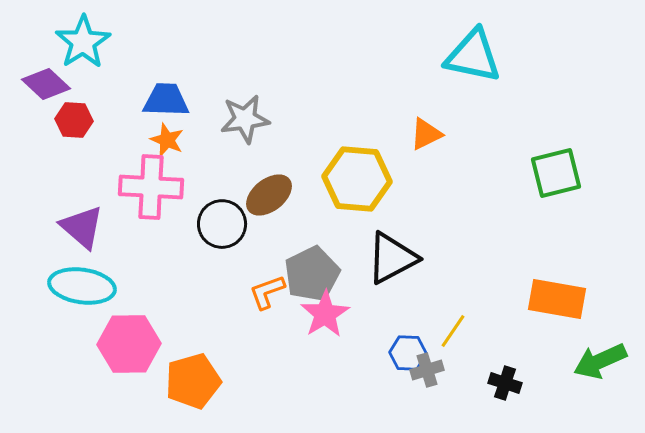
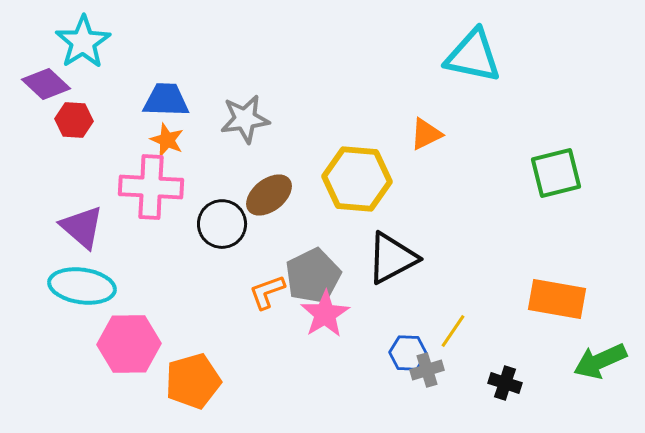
gray pentagon: moved 1 px right, 2 px down
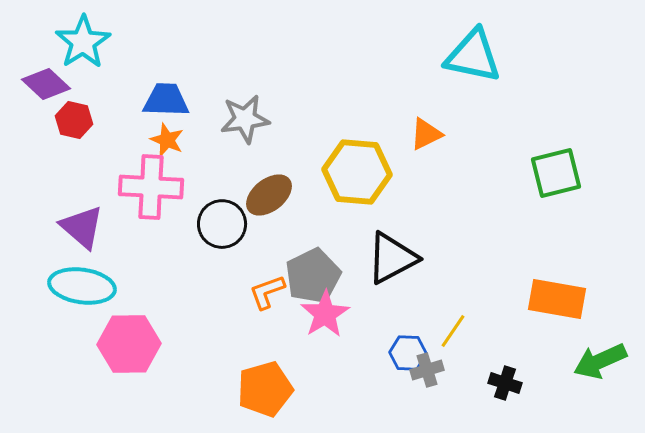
red hexagon: rotated 9 degrees clockwise
yellow hexagon: moved 7 px up
orange pentagon: moved 72 px right, 8 px down
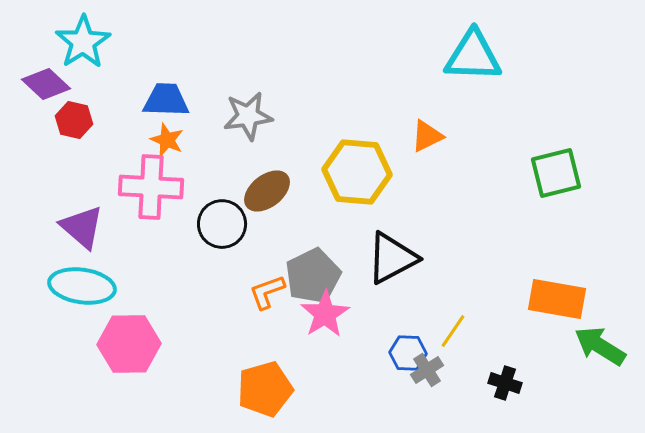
cyan triangle: rotated 10 degrees counterclockwise
gray star: moved 3 px right, 3 px up
orange triangle: moved 1 px right, 2 px down
brown ellipse: moved 2 px left, 4 px up
green arrow: moved 15 px up; rotated 56 degrees clockwise
gray cross: rotated 16 degrees counterclockwise
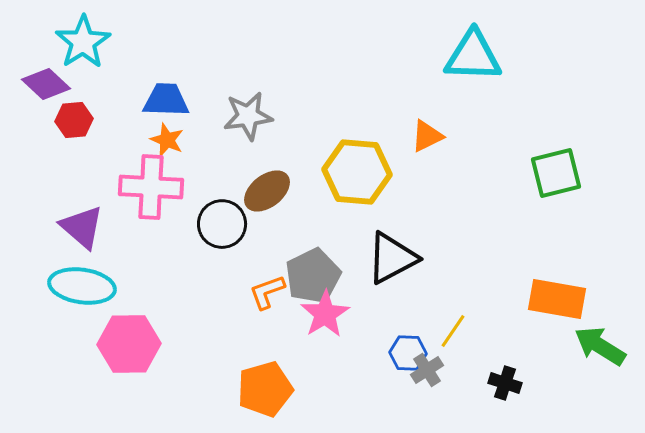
red hexagon: rotated 18 degrees counterclockwise
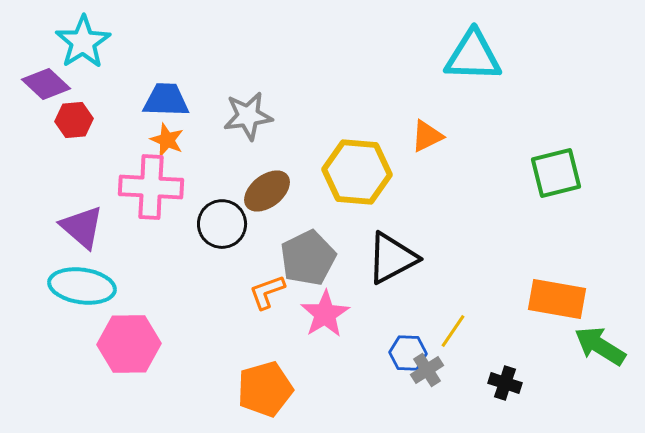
gray pentagon: moved 5 px left, 18 px up
